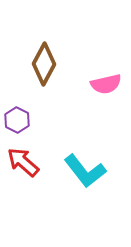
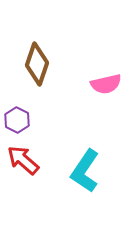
brown diamond: moved 7 px left; rotated 9 degrees counterclockwise
red arrow: moved 2 px up
cyan L-shape: rotated 72 degrees clockwise
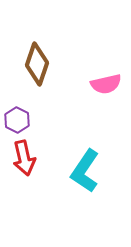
red arrow: moved 1 px right, 2 px up; rotated 144 degrees counterclockwise
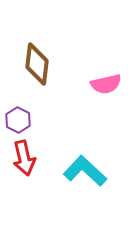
brown diamond: rotated 12 degrees counterclockwise
purple hexagon: moved 1 px right
cyan L-shape: rotated 99 degrees clockwise
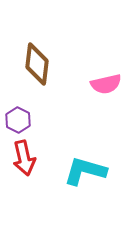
cyan L-shape: rotated 27 degrees counterclockwise
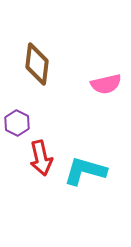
purple hexagon: moved 1 px left, 3 px down
red arrow: moved 17 px right
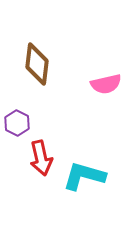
cyan L-shape: moved 1 px left, 5 px down
